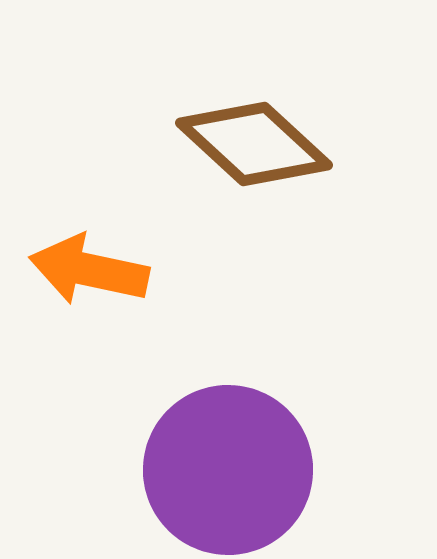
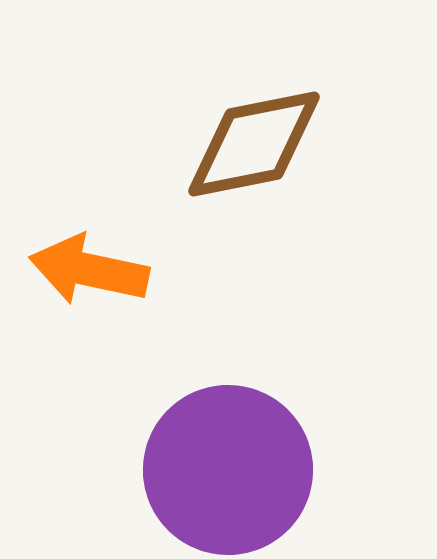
brown diamond: rotated 54 degrees counterclockwise
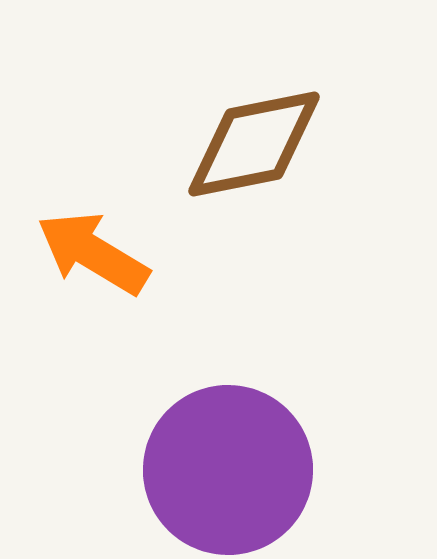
orange arrow: moved 4 px right, 17 px up; rotated 19 degrees clockwise
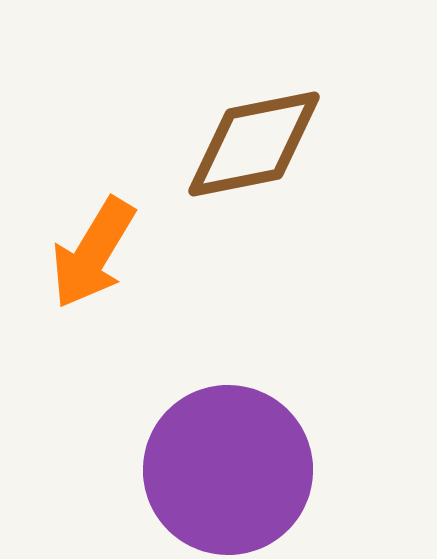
orange arrow: rotated 90 degrees counterclockwise
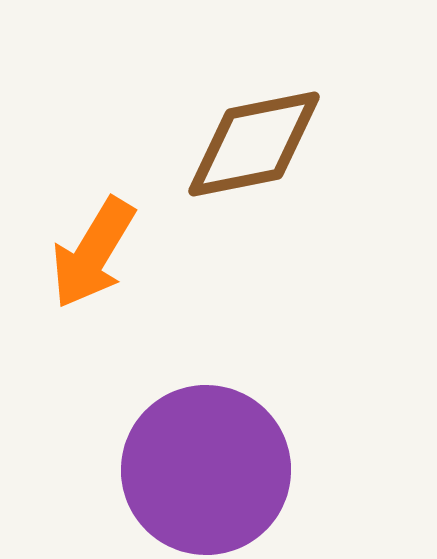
purple circle: moved 22 px left
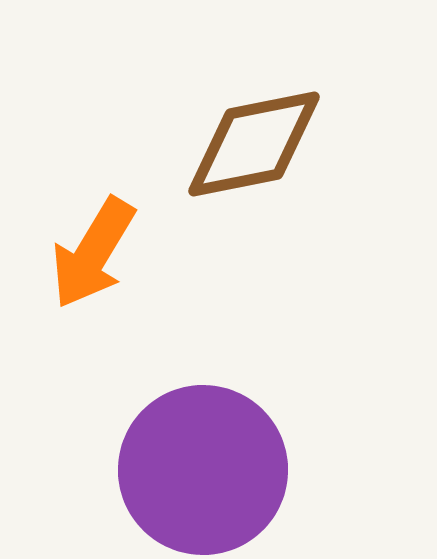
purple circle: moved 3 px left
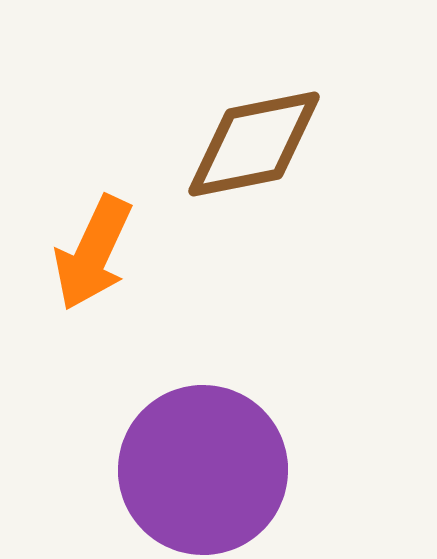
orange arrow: rotated 6 degrees counterclockwise
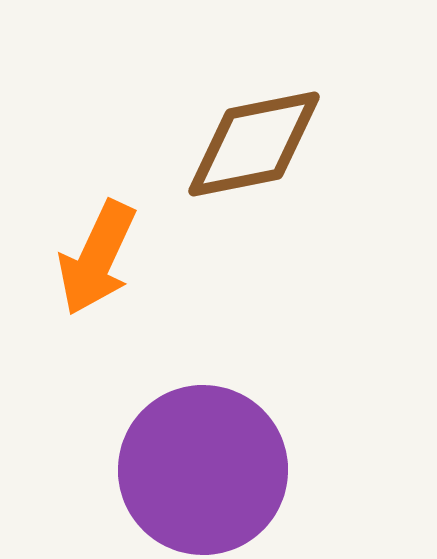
orange arrow: moved 4 px right, 5 px down
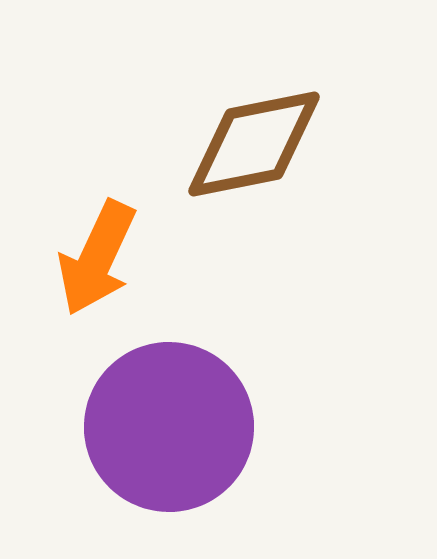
purple circle: moved 34 px left, 43 px up
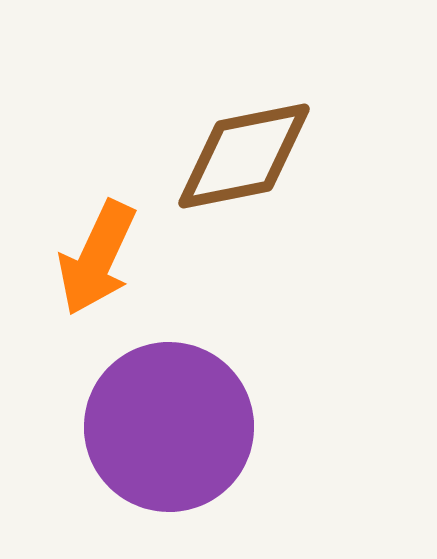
brown diamond: moved 10 px left, 12 px down
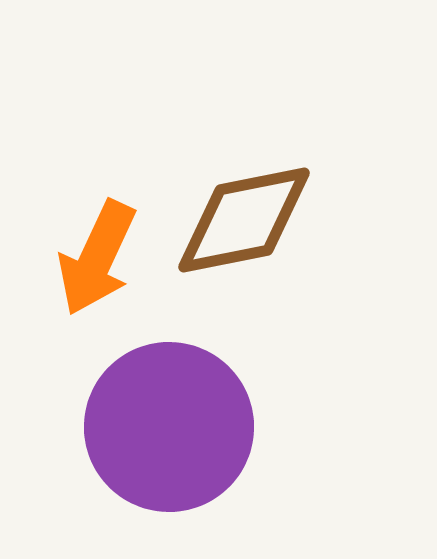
brown diamond: moved 64 px down
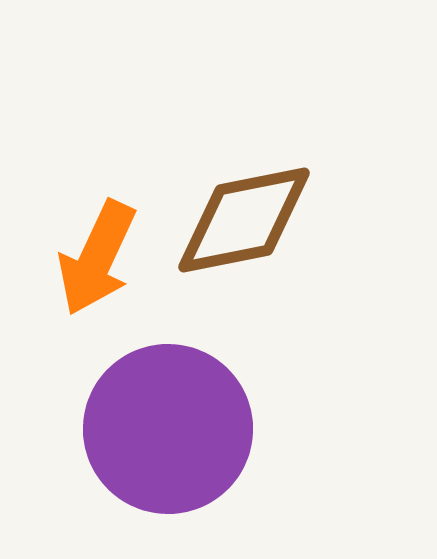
purple circle: moved 1 px left, 2 px down
